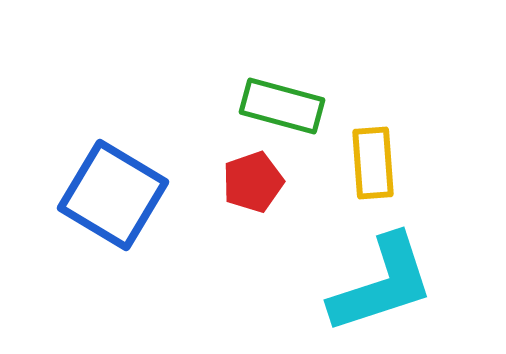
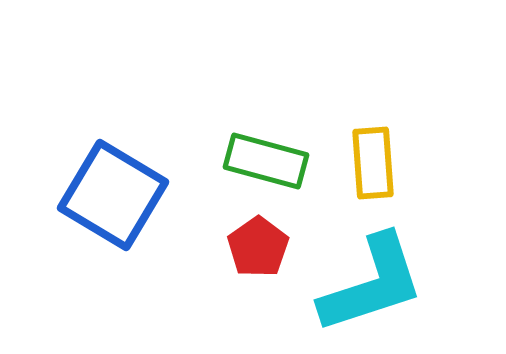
green rectangle: moved 16 px left, 55 px down
red pentagon: moved 5 px right, 65 px down; rotated 16 degrees counterclockwise
cyan L-shape: moved 10 px left
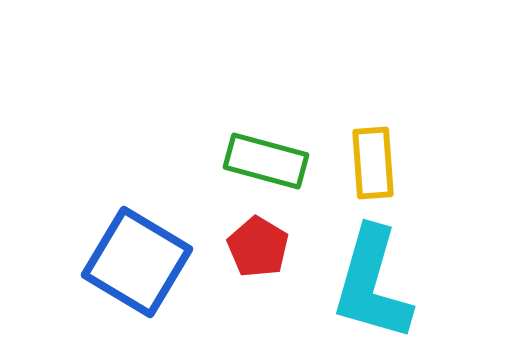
blue square: moved 24 px right, 67 px down
red pentagon: rotated 6 degrees counterclockwise
cyan L-shape: rotated 124 degrees clockwise
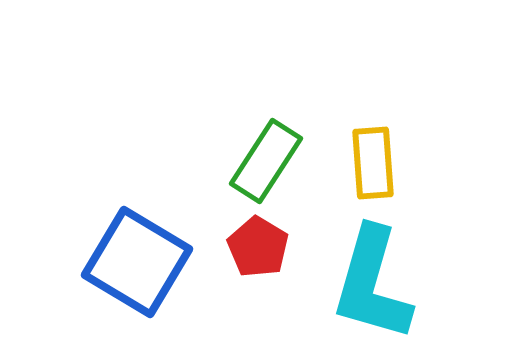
green rectangle: rotated 72 degrees counterclockwise
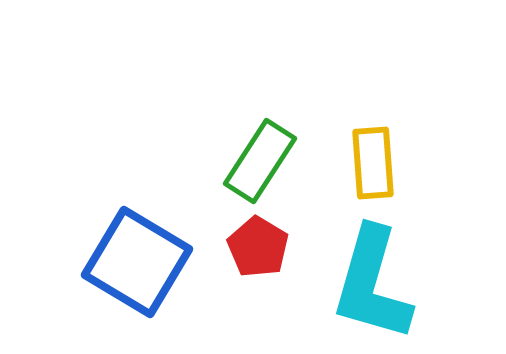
green rectangle: moved 6 px left
